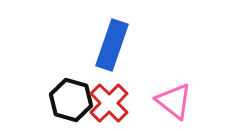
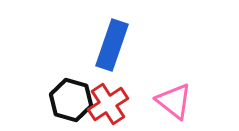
red cross: moved 1 px left, 1 px down; rotated 12 degrees clockwise
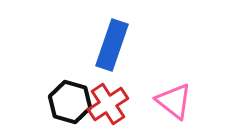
black hexagon: moved 1 px left, 2 px down
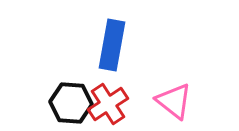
blue rectangle: rotated 9 degrees counterclockwise
black hexagon: moved 1 px right, 1 px down; rotated 12 degrees counterclockwise
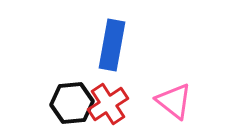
black hexagon: moved 1 px right; rotated 9 degrees counterclockwise
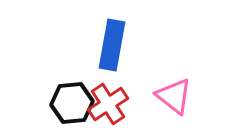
pink triangle: moved 5 px up
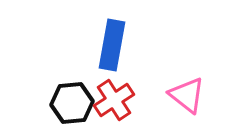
pink triangle: moved 13 px right, 1 px up
red cross: moved 6 px right, 4 px up
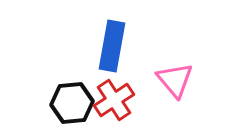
blue rectangle: moved 1 px down
pink triangle: moved 12 px left, 15 px up; rotated 12 degrees clockwise
